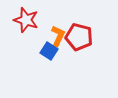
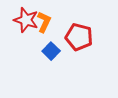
orange L-shape: moved 14 px left, 14 px up
blue square: moved 2 px right; rotated 12 degrees clockwise
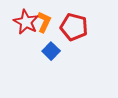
red star: moved 2 px down; rotated 10 degrees clockwise
red pentagon: moved 5 px left, 10 px up
